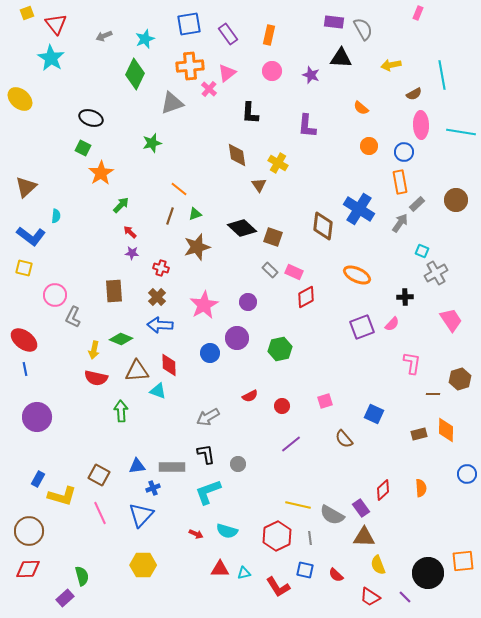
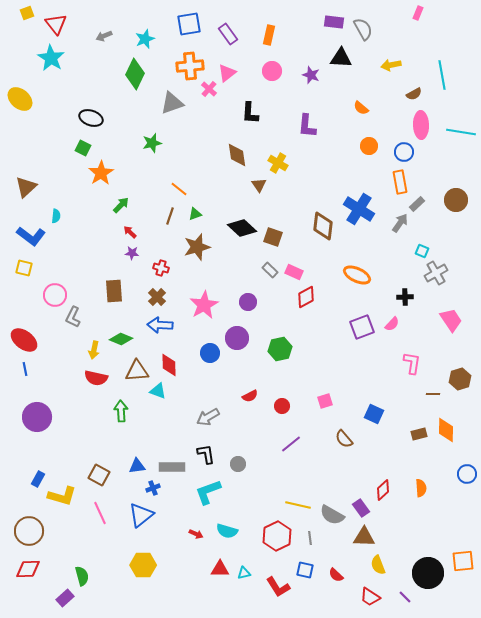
blue triangle at (141, 515): rotated 8 degrees clockwise
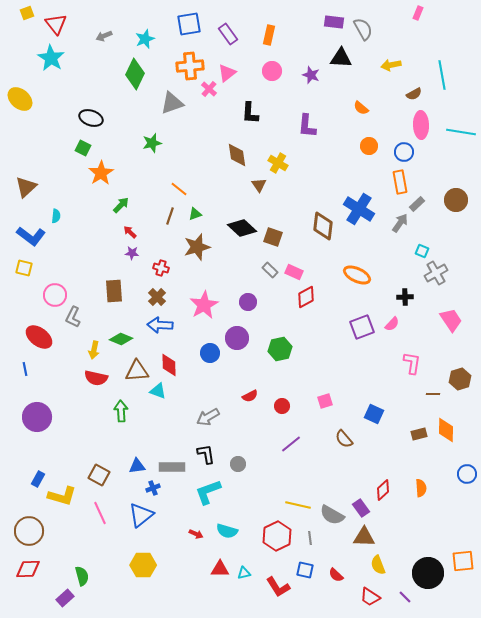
red ellipse at (24, 340): moved 15 px right, 3 px up
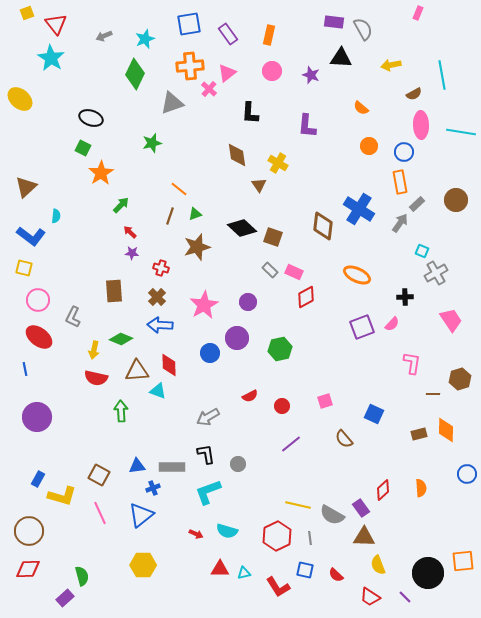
pink circle at (55, 295): moved 17 px left, 5 px down
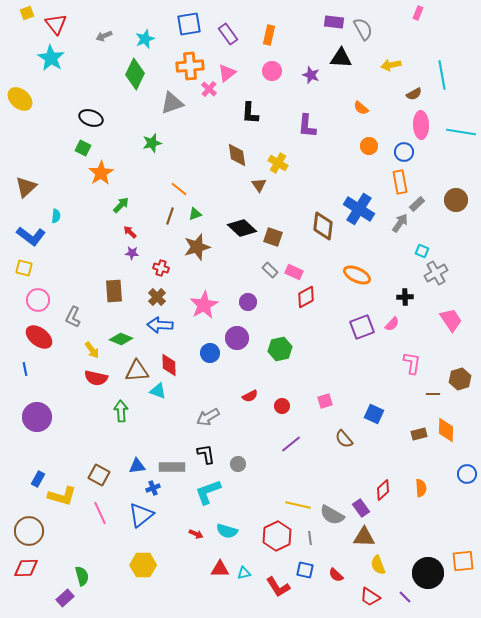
yellow arrow at (94, 350): moved 2 px left; rotated 48 degrees counterclockwise
red diamond at (28, 569): moved 2 px left, 1 px up
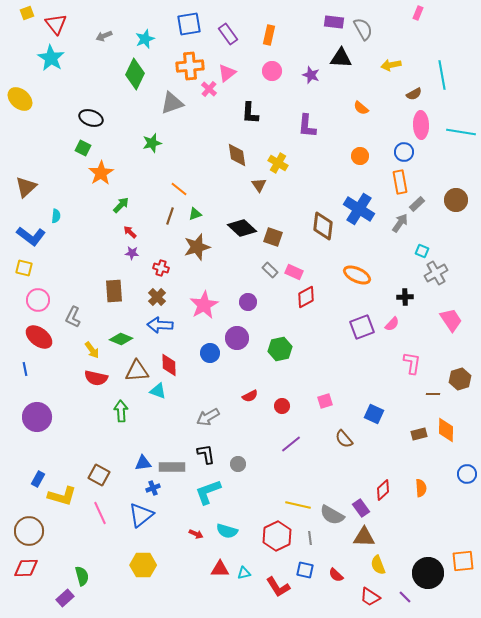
orange circle at (369, 146): moved 9 px left, 10 px down
blue triangle at (137, 466): moved 6 px right, 3 px up
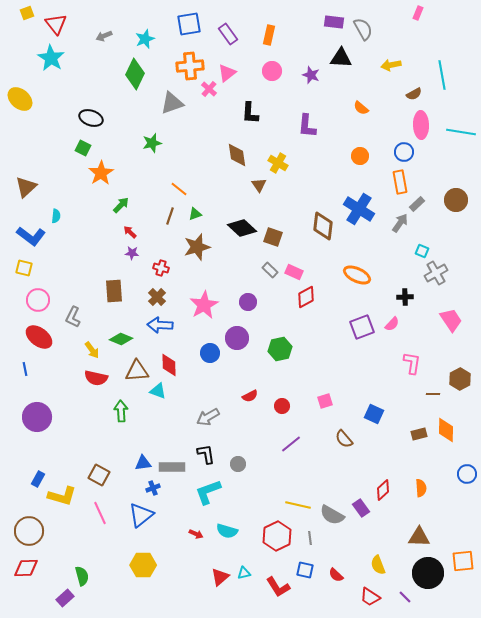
brown hexagon at (460, 379): rotated 10 degrees counterclockwise
brown triangle at (364, 537): moved 55 px right
red triangle at (220, 569): moved 8 px down; rotated 42 degrees counterclockwise
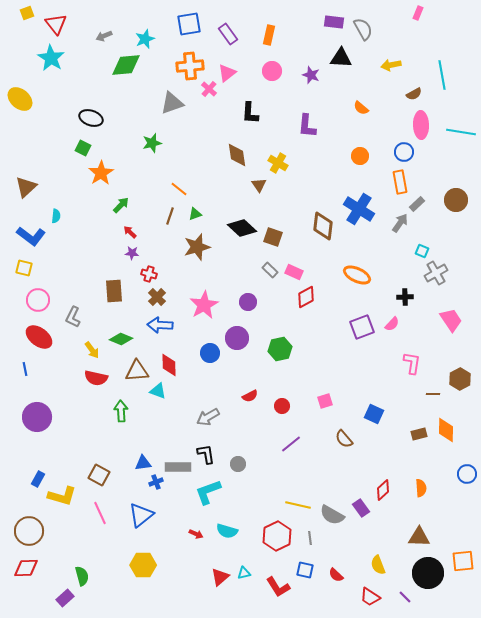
green diamond at (135, 74): moved 9 px left, 9 px up; rotated 60 degrees clockwise
red cross at (161, 268): moved 12 px left, 6 px down
gray rectangle at (172, 467): moved 6 px right
blue cross at (153, 488): moved 3 px right, 6 px up
